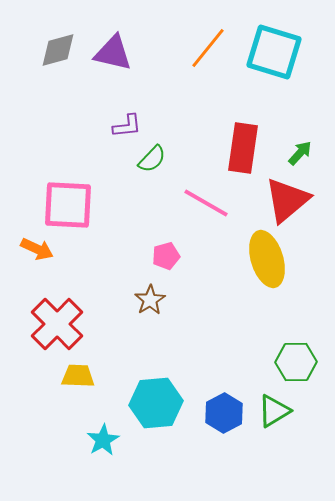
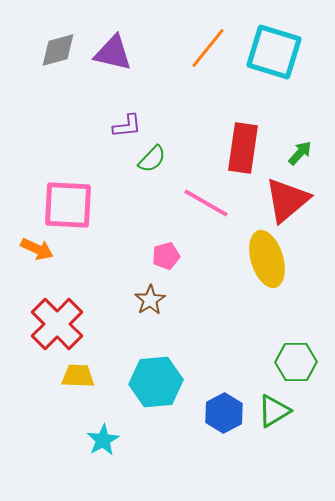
cyan hexagon: moved 21 px up
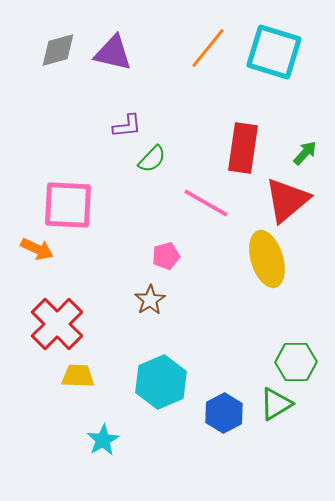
green arrow: moved 5 px right
cyan hexagon: moved 5 px right; rotated 18 degrees counterclockwise
green triangle: moved 2 px right, 7 px up
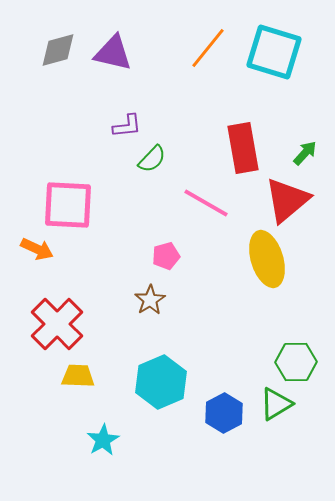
red rectangle: rotated 18 degrees counterclockwise
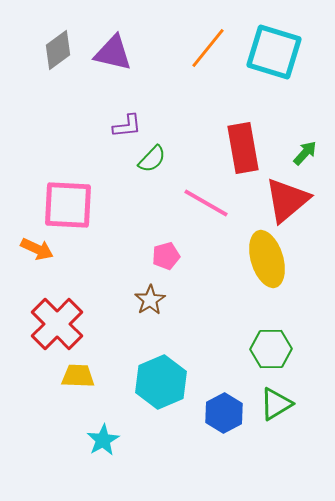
gray diamond: rotated 21 degrees counterclockwise
green hexagon: moved 25 px left, 13 px up
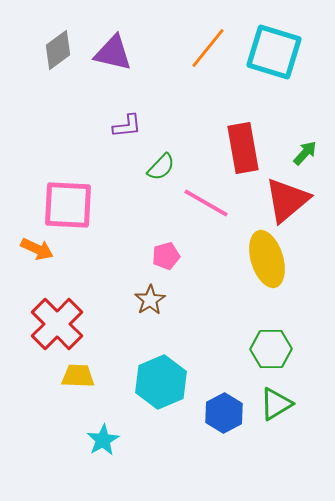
green semicircle: moved 9 px right, 8 px down
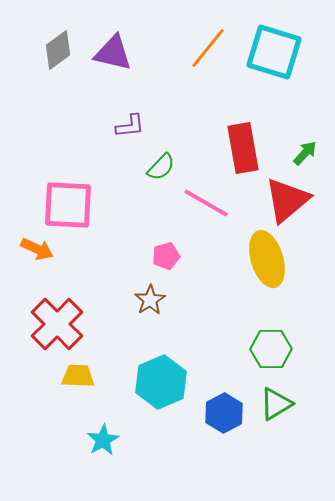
purple L-shape: moved 3 px right
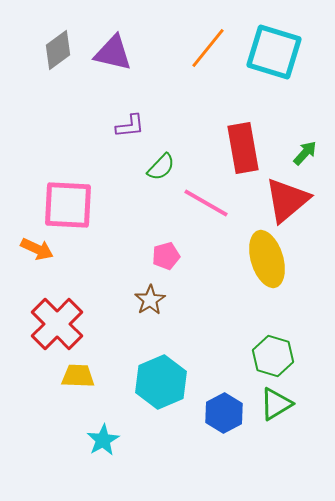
green hexagon: moved 2 px right, 7 px down; rotated 18 degrees clockwise
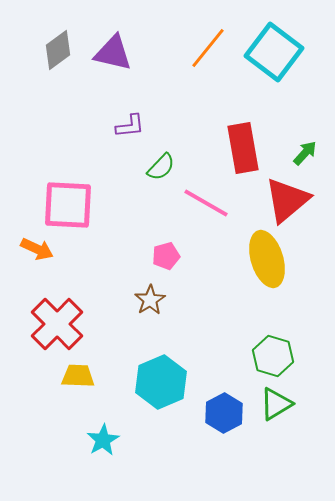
cyan square: rotated 20 degrees clockwise
